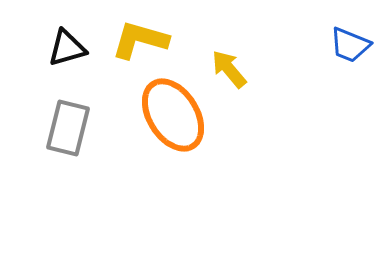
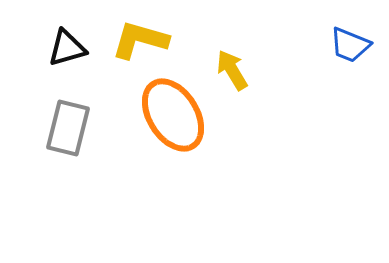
yellow arrow: moved 3 px right, 1 px down; rotated 9 degrees clockwise
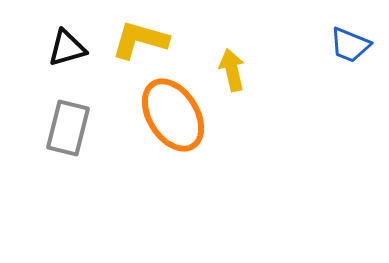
yellow arrow: rotated 18 degrees clockwise
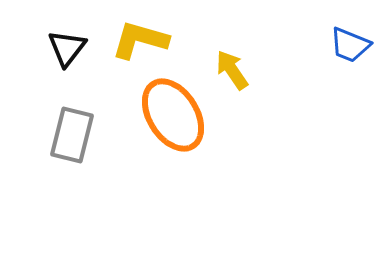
black triangle: rotated 36 degrees counterclockwise
yellow arrow: rotated 21 degrees counterclockwise
gray rectangle: moved 4 px right, 7 px down
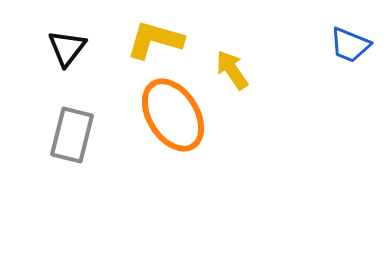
yellow L-shape: moved 15 px right
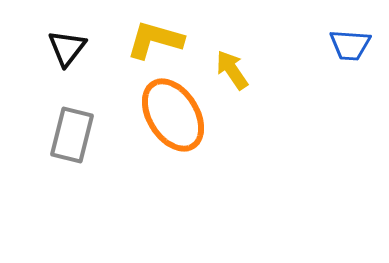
blue trapezoid: rotated 18 degrees counterclockwise
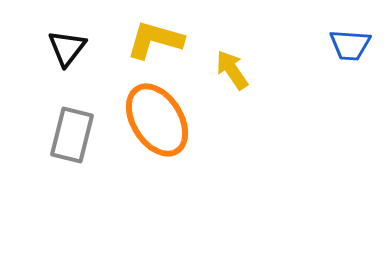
orange ellipse: moved 16 px left, 5 px down
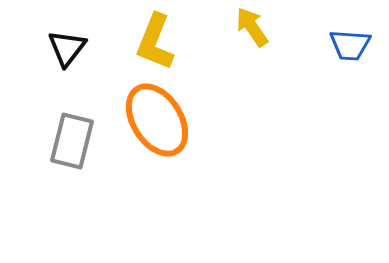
yellow L-shape: moved 2 px down; rotated 84 degrees counterclockwise
yellow arrow: moved 20 px right, 43 px up
gray rectangle: moved 6 px down
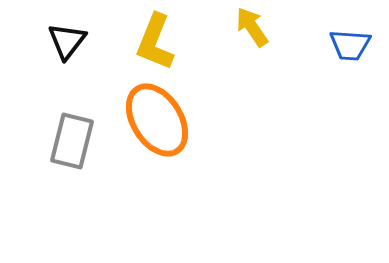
black triangle: moved 7 px up
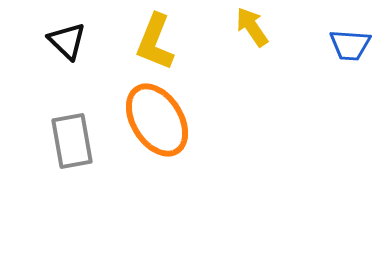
black triangle: rotated 24 degrees counterclockwise
gray rectangle: rotated 24 degrees counterclockwise
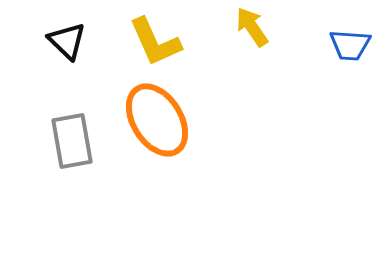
yellow L-shape: rotated 46 degrees counterclockwise
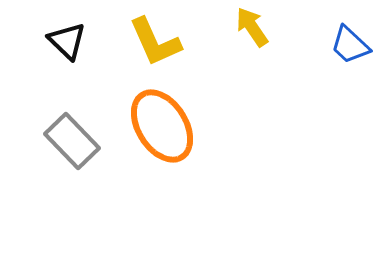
blue trapezoid: rotated 39 degrees clockwise
orange ellipse: moved 5 px right, 6 px down
gray rectangle: rotated 34 degrees counterclockwise
